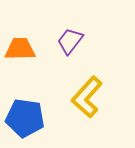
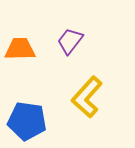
blue pentagon: moved 2 px right, 3 px down
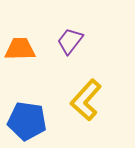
yellow L-shape: moved 1 px left, 3 px down
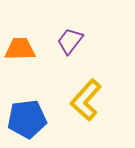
blue pentagon: moved 2 px up; rotated 15 degrees counterclockwise
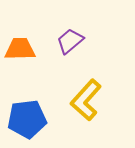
purple trapezoid: rotated 12 degrees clockwise
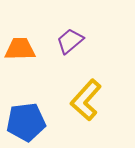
blue pentagon: moved 1 px left, 3 px down
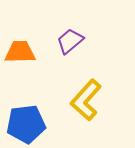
orange trapezoid: moved 3 px down
blue pentagon: moved 2 px down
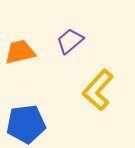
orange trapezoid: rotated 12 degrees counterclockwise
yellow L-shape: moved 12 px right, 10 px up
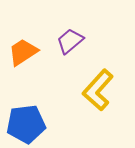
orange trapezoid: moved 3 px right; rotated 20 degrees counterclockwise
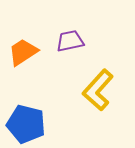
purple trapezoid: rotated 28 degrees clockwise
blue pentagon: rotated 21 degrees clockwise
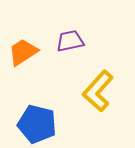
yellow L-shape: moved 1 px down
blue pentagon: moved 11 px right
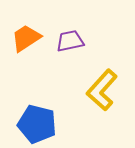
orange trapezoid: moved 3 px right, 14 px up
yellow L-shape: moved 4 px right, 1 px up
